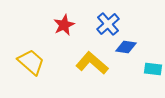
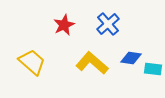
blue diamond: moved 5 px right, 11 px down
yellow trapezoid: moved 1 px right
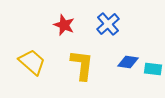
red star: rotated 25 degrees counterclockwise
blue diamond: moved 3 px left, 4 px down
yellow L-shape: moved 10 px left, 2 px down; rotated 56 degrees clockwise
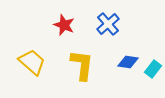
cyan rectangle: rotated 60 degrees counterclockwise
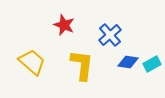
blue cross: moved 2 px right, 11 px down
cyan rectangle: moved 1 px left, 5 px up; rotated 24 degrees clockwise
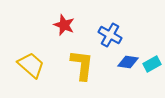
blue cross: rotated 20 degrees counterclockwise
yellow trapezoid: moved 1 px left, 3 px down
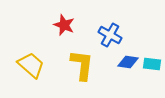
cyan rectangle: rotated 36 degrees clockwise
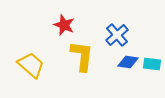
blue cross: moved 7 px right; rotated 20 degrees clockwise
yellow L-shape: moved 9 px up
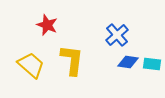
red star: moved 17 px left
yellow L-shape: moved 10 px left, 4 px down
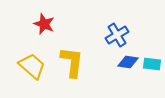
red star: moved 3 px left, 1 px up
blue cross: rotated 10 degrees clockwise
yellow L-shape: moved 2 px down
yellow trapezoid: moved 1 px right, 1 px down
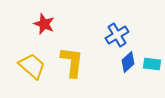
blue diamond: rotated 50 degrees counterclockwise
